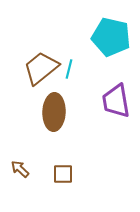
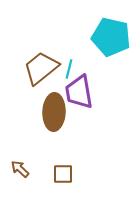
purple trapezoid: moved 37 px left, 9 px up
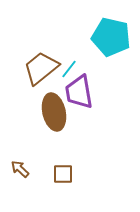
cyan line: rotated 24 degrees clockwise
brown ellipse: rotated 15 degrees counterclockwise
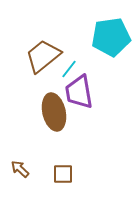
cyan pentagon: rotated 21 degrees counterclockwise
brown trapezoid: moved 2 px right, 12 px up
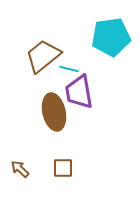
cyan line: rotated 66 degrees clockwise
brown square: moved 6 px up
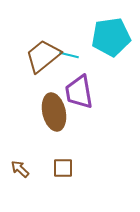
cyan line: moved 14 px up
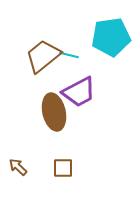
purple trapezoid: rotated 108 degrees counterclockwise
brown arrow: moved 2 px left, 2 px up
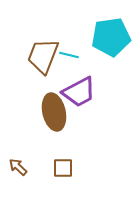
brown trapezoid: rotated 30 degrees counterclockwise
